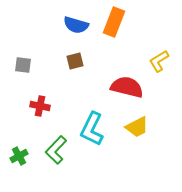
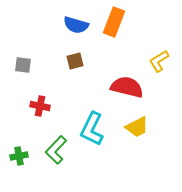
green cross: rotated 18 degrees clockwise
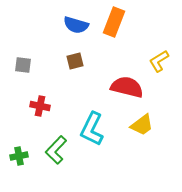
yellow trapezoid: moved 5 px right, 2 px up; rotated 10 degrees counterclockwise
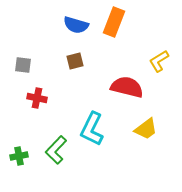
red cross: moved 3 px left, 8 px up
yellow trapezoid: moved 4 px right, 4 px down
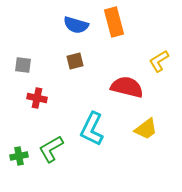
orange rectangle: rotated 36 degrees counterclockwise
green L-shape: moved 5 px left, 1 px up; rotated 16 degrees clockwise
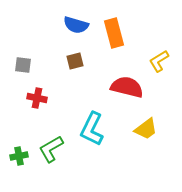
orange rectangle: moved 11 px down
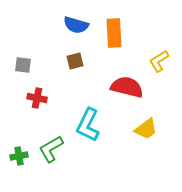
orange rectangle: rotated 12 degrees clockwise
cyan L-shape: moved 4 px left, 4 px up
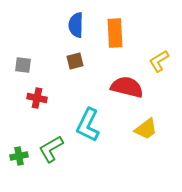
blue semicircle: rotated 75 degrees clockwise
orange rectangle: moved 1 px right
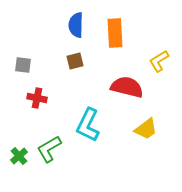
green L-shape: moved 2 px left
green cross: rotated 30 degrees counterclockwise
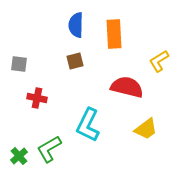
orange rectangle: moved 1 px left, 1 px down
gray square: moved 4 px left, 1 px up
